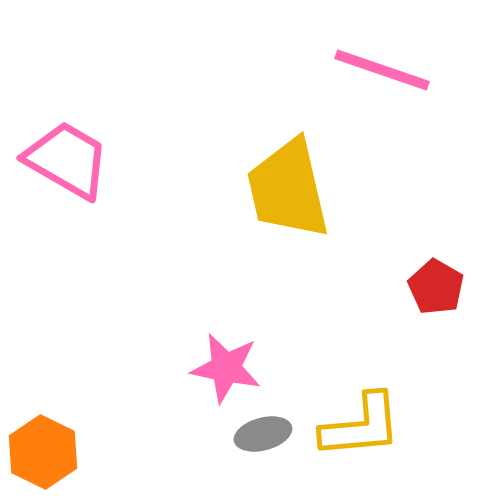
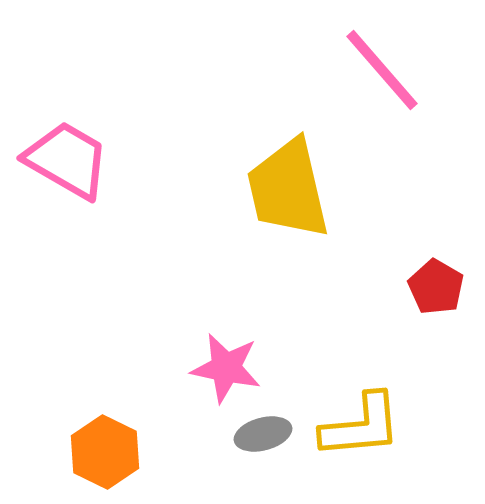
pink line: rotated 30 degrees clockwise
orange hexagon: moved 62 px right
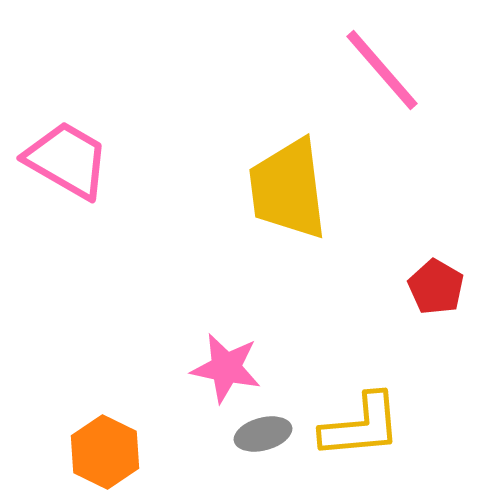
yellow trapezoid: rotated 6 degrees clockwise
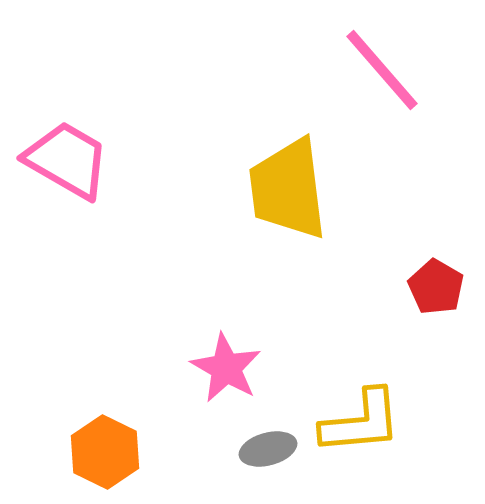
pink star: rotated 18 degrees clockwise
yellow L-shape: moved 4 px up
gray ellipse: moved 5 px right, 15 px down
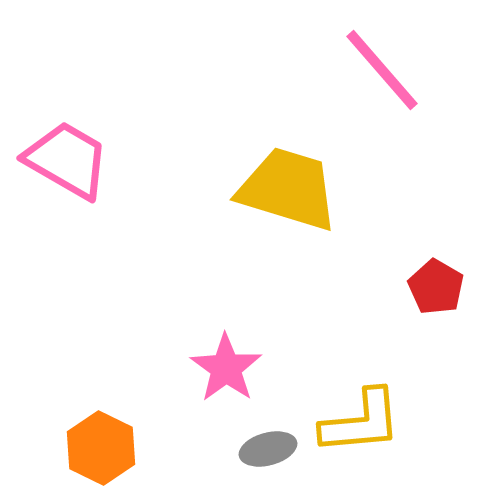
yellow trapezoid: rotated 114 degrees clockwise
pink star: rotated 6 degrees clockwise
orange hexagon: moved 4 px left, 4 px up
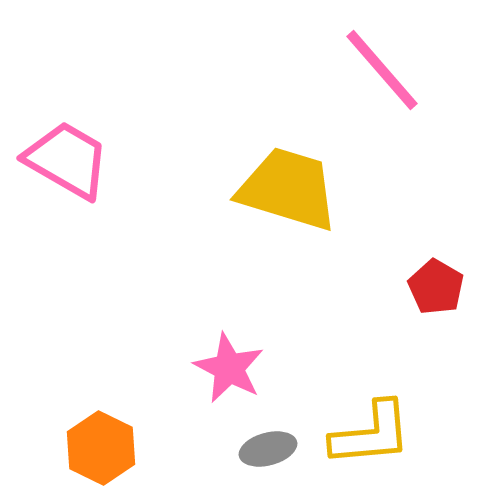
pink star: moved 3 px right; rotated 8 degrees counterclockwise
yellow L-shape: moved 10 px right, 12 px down
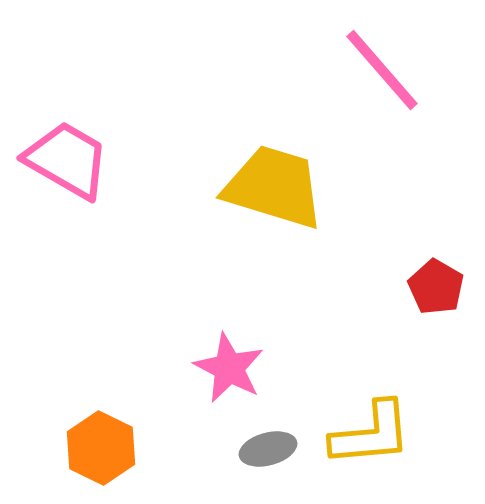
yellow trapezoid: moved 14 px left, 2 px up
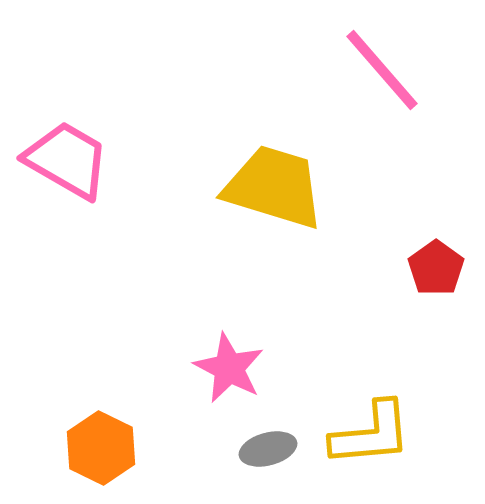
red pentagon: moved 19 px up; rotated 6 degrees clockwise
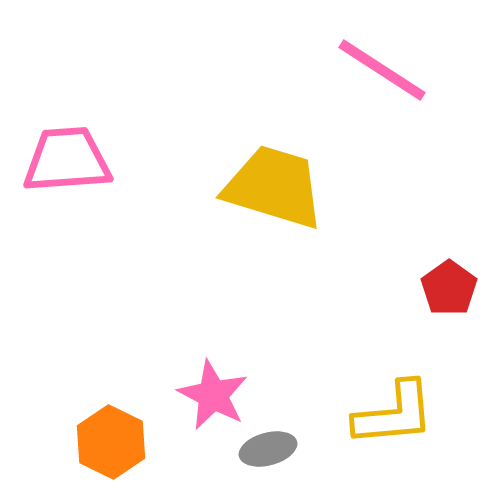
pink line: rotated 16 degrees counterclockwise
pink trapezoid: rotated 34 degrees counterclockwise
red pentagon: moved 13 px right, 20 px down
pink star: moved 16 px left, 27 px down
yellow L-shape: moved 23 px right, 20 px up
orange hexagon: moved 10 px right, 6 px up
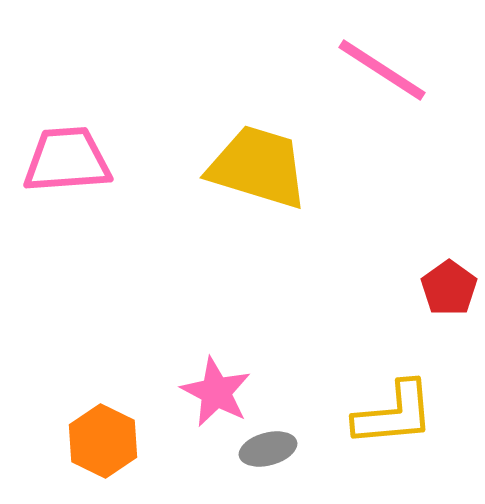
yellow trapezoid: moved 16 px left, 20 px up
pink star: moved 3 px right, 3 px up
orange hexagon: moved 8 px left, 1 px up
